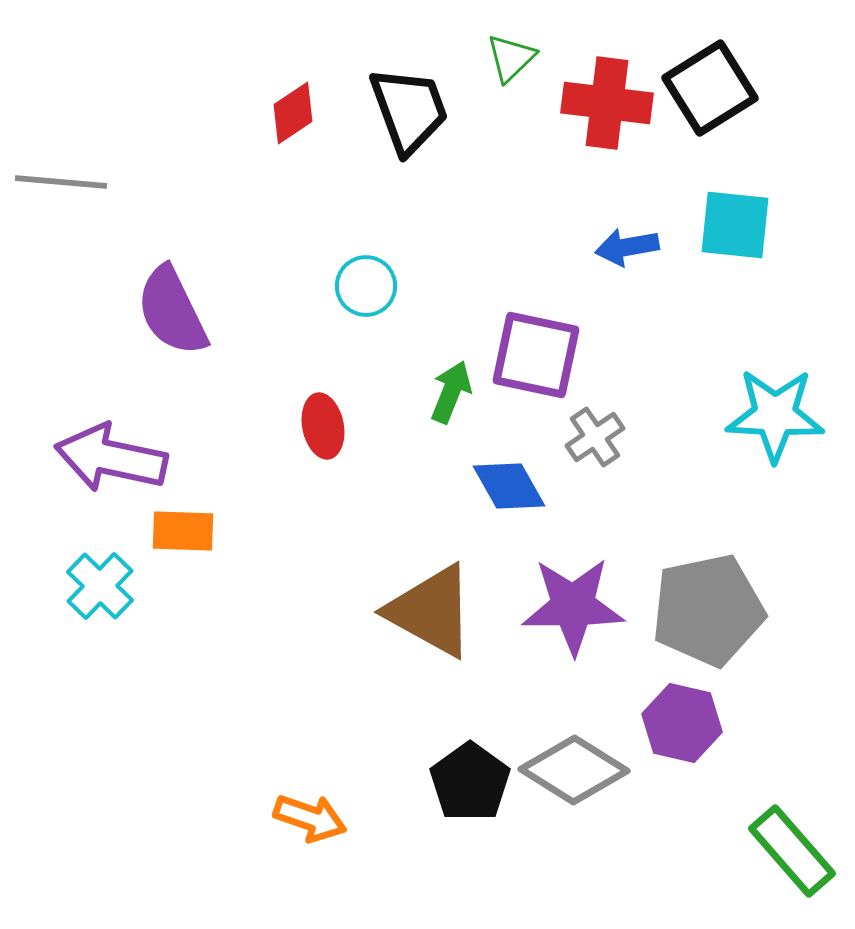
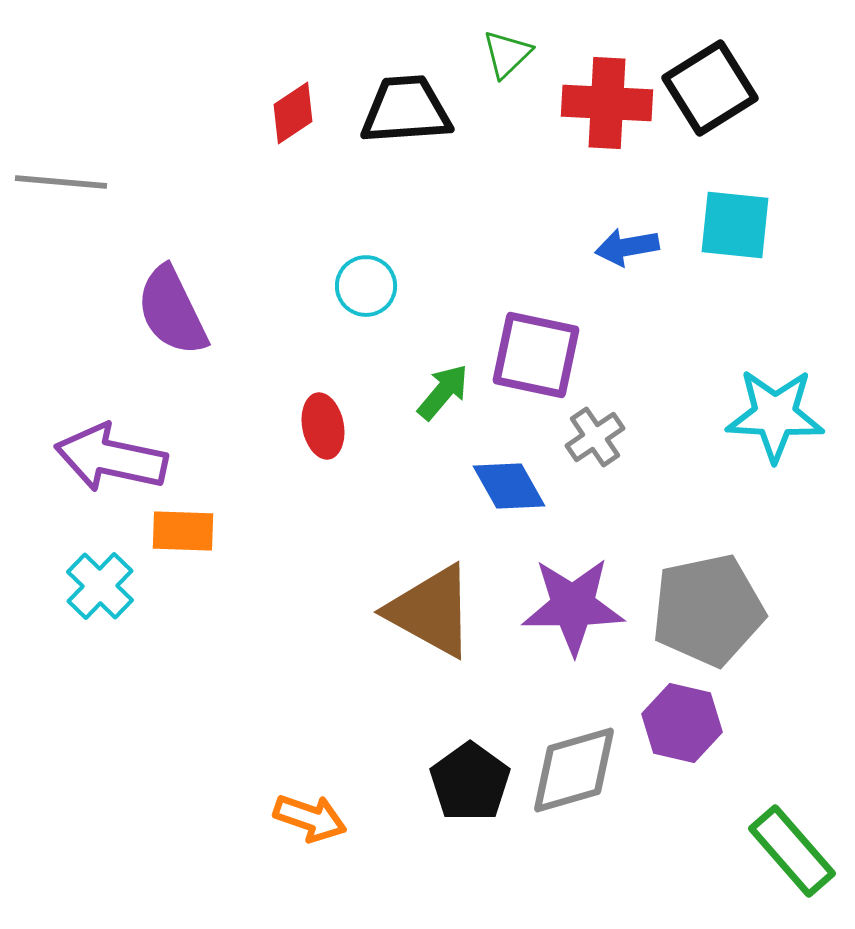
green triangle: moved 4 px left, 4 px up
red cross: rotated 4 degrees counterclockwise
black trapezoid: moved 3 px left; rotated 74 degrees counterclockwise
green arrow: moved 8 px left; rotated 18 degrees clockwise
gray diamond: rotated 48 degrees counterclockwise
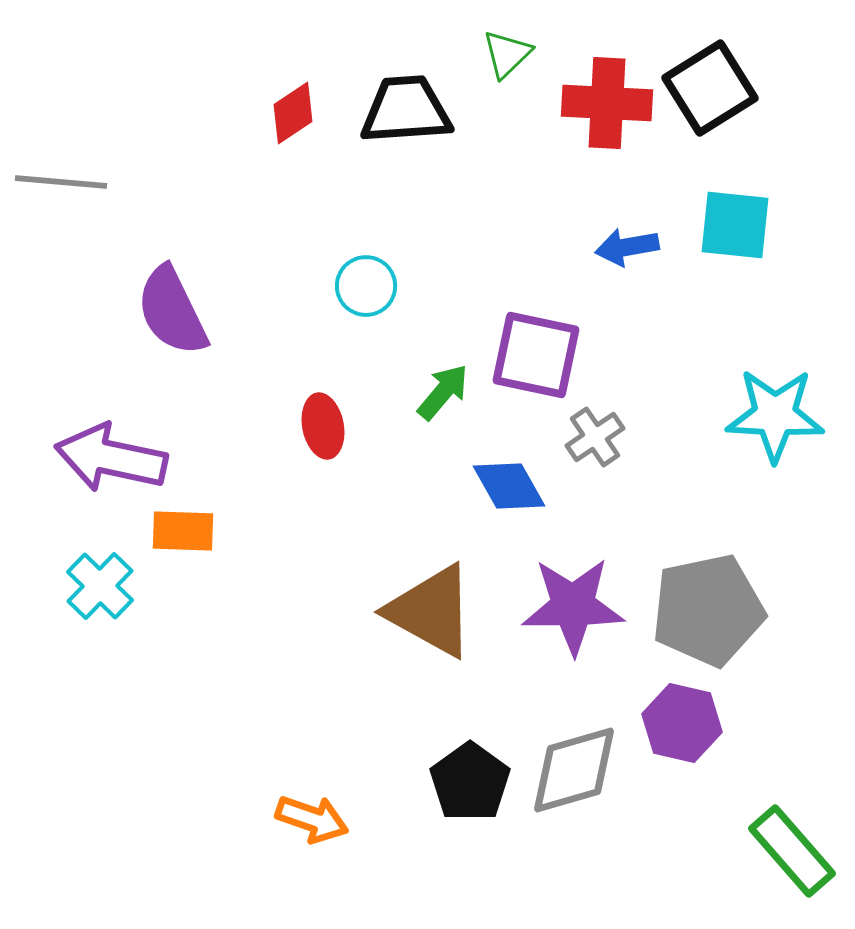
orange arrow: moved 2 px right, 1 px down
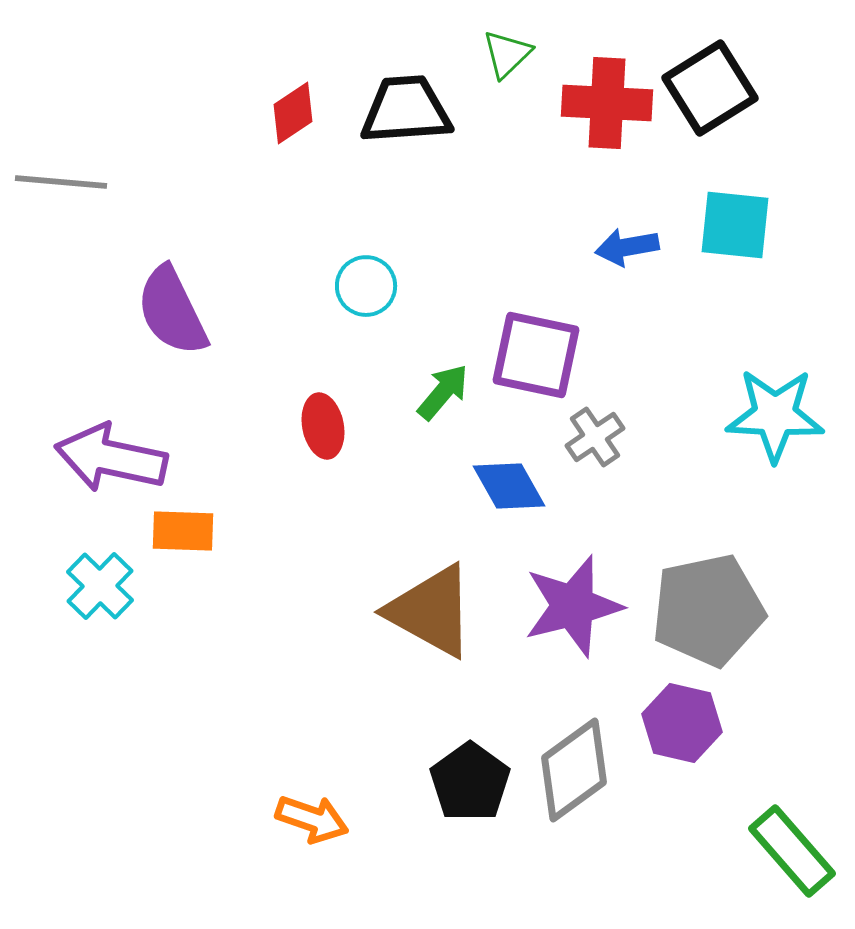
purple star: rotated 14 degrees counterclockwise
gray diamond: rotated 20 degrees counterclockwise
